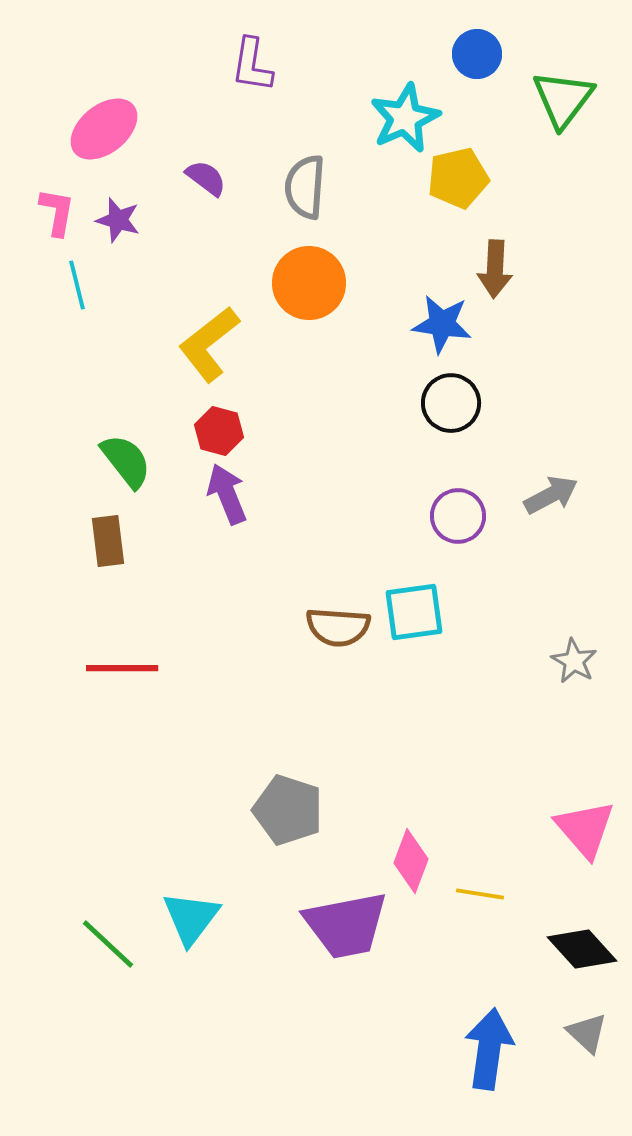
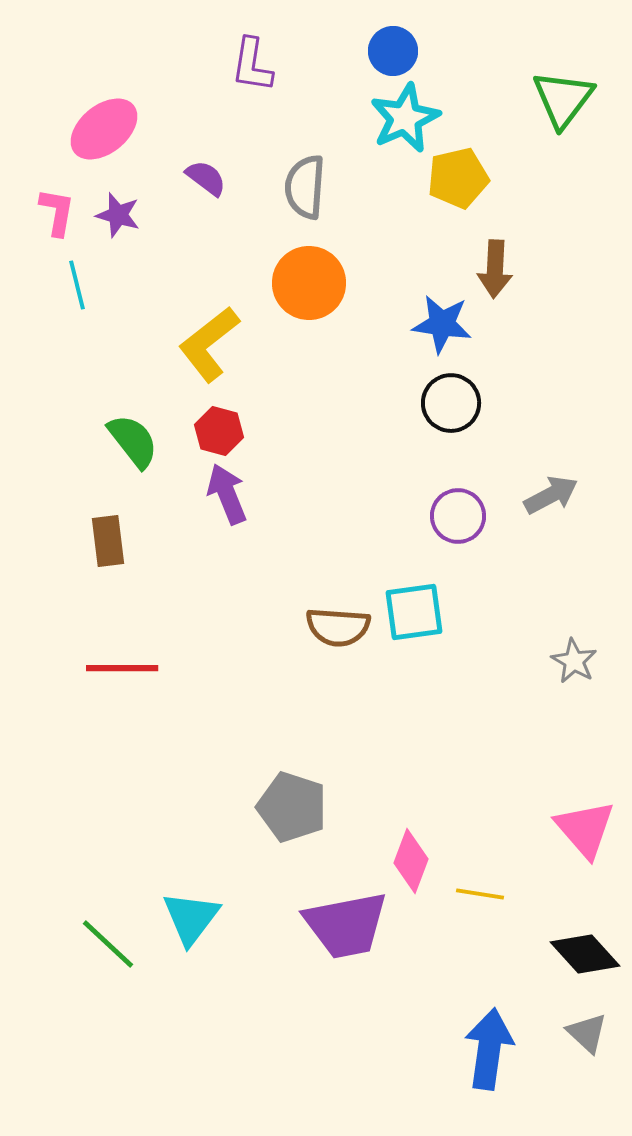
blue circle: moved 84 px left, 3 px up
purple star: moved 5 px up
green semicircle: moved 7 px right, 20 px up
gray pentagon: moved 4 px right, 3 px up
black diamond: moved 3 px right, 5 px down
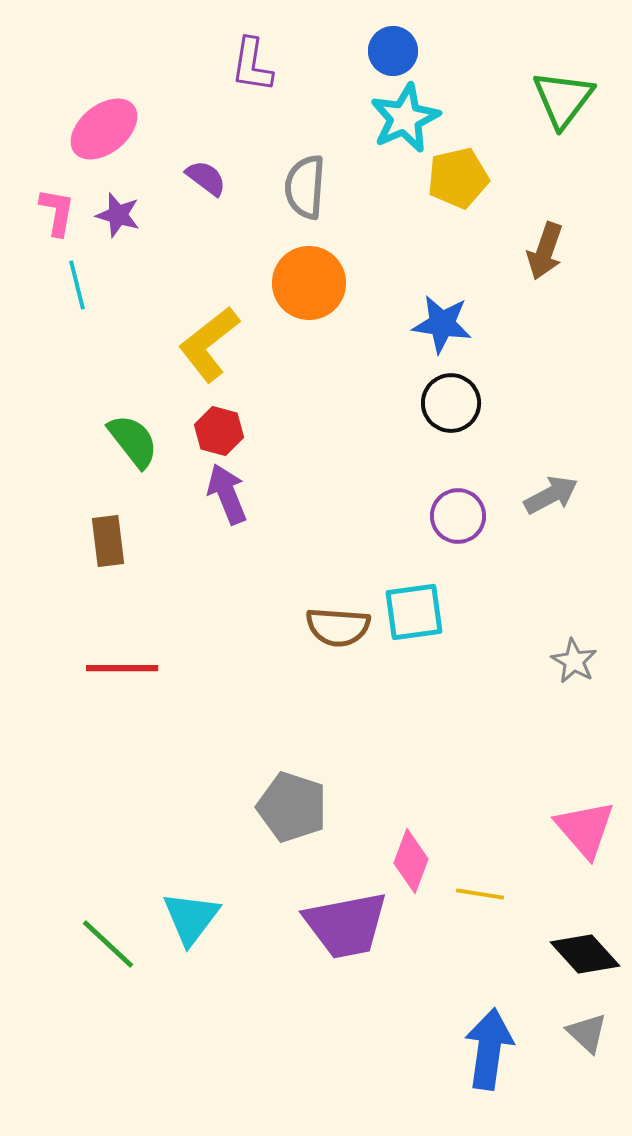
brown arrow: moved 50 px right, 18 px up; rotated 16 degrees clockwise
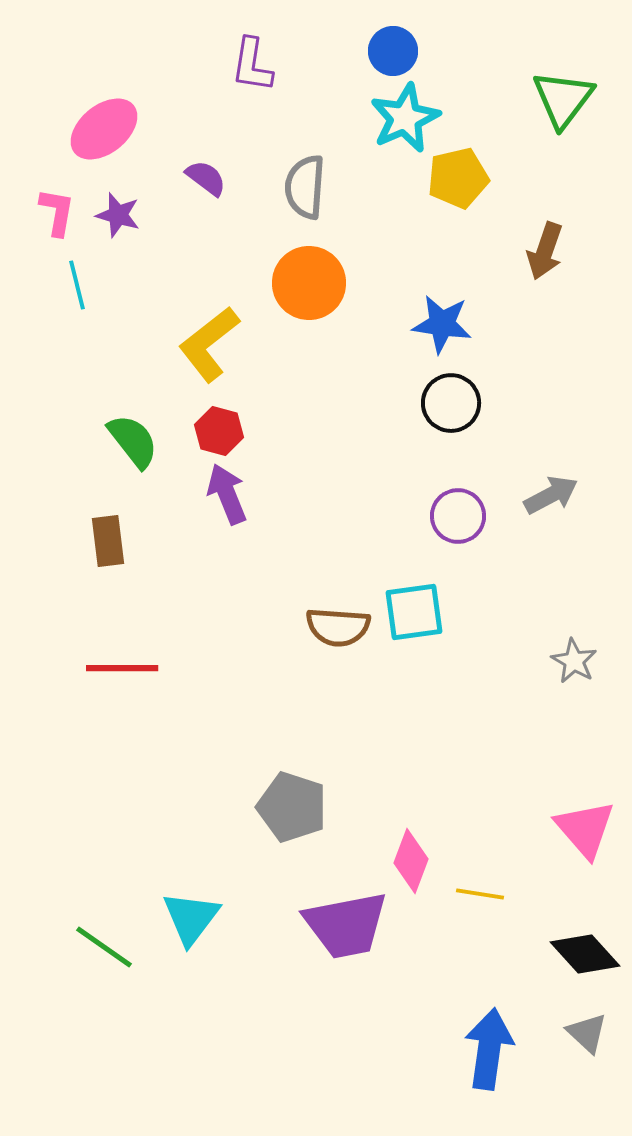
green line: moved 4 px left, 3 px down; rotated 8 degrees counterclockwise
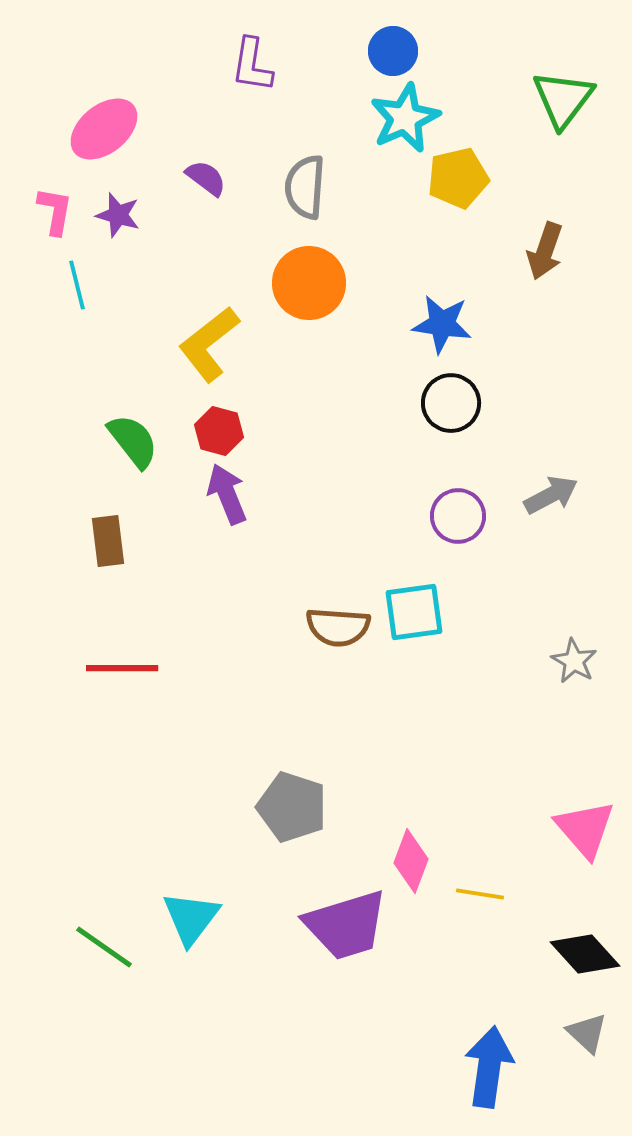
pink L-shape: moved 2 px left, 1 px up
purple trapezoid: rotated 6 degrees counterclockwise
blue arrow: moved 18 px down
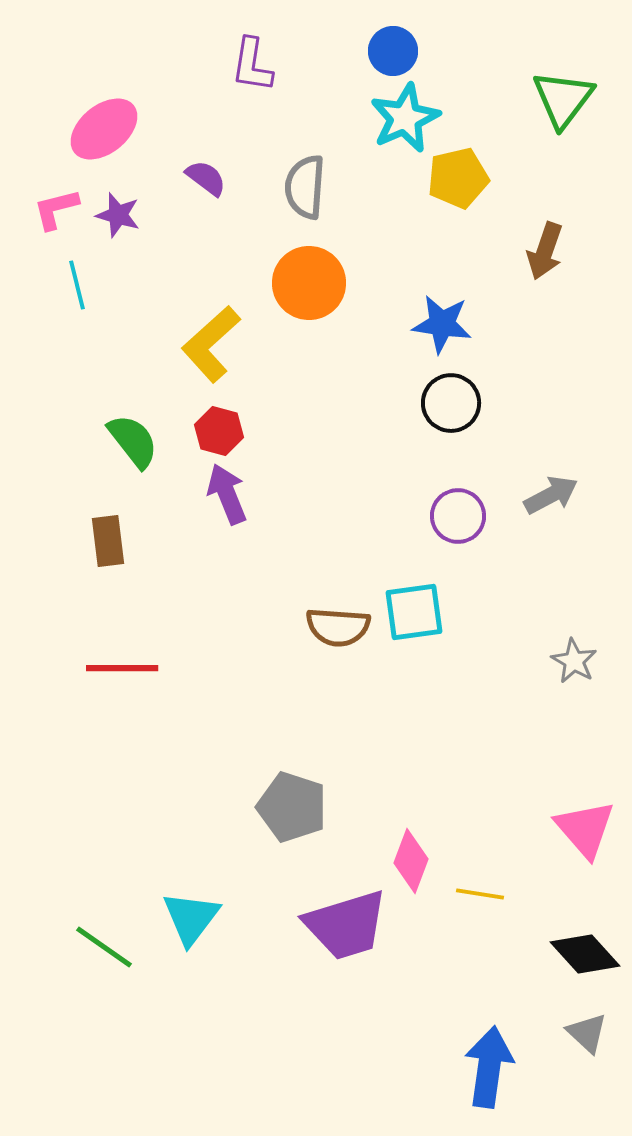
pink L-shape: moved 1 px right, 2 px up; rotated 114 degrees counterclockwise
yellow L-shape: moved 2 px right; rotated 4 degrees counterclockwise
